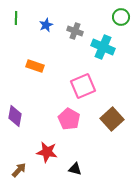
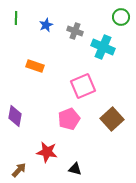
pink pentagon: rotated 20 degrees clockwise
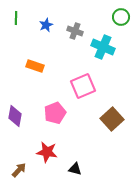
pink pentagon: moved 14 px left, 6 px up
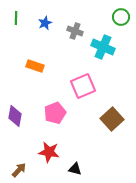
blue star: moved 1 px left, 2 px up
red star: moved 2 px right
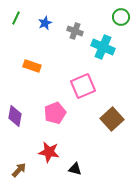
green line: rotated 24 degrees clockwise
orange rectangle: moved 3 px left
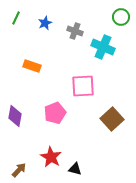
pink square: rotated 20 degrees clockwise
red star: moved 2 px right, 5 px down; rotated 20 degrees clockwise
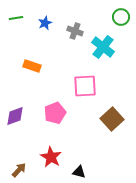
green line: rotated 56 degrees clockwise
cyan cross: rotated 15 degrees clockwise
pink square: moved 2 px right
purple diamond: rotated 60 degrees clockwise
black triangle: moved 4 px right, 3 px down
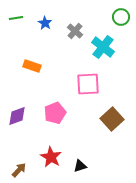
blue star: rotated 16 degrees counterclockwise
gray cross: rotated 21 degrees clockwise
pink square: moved 3 px right, 2 px up
purple diamond: moved 2 px right
black triangle: moved 1 px right, 6 px up; rotated 32 degrees counterclockwise
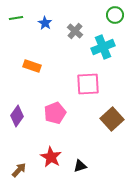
green circle: moved 6 px left, 2 px up
cyan cross: rotated 30 degrees clockwise
purple diamond: rotated 35 degrees counterclockwise
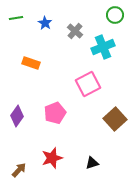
orange rectangle: moved 1 px left, 3 px up
pink square: rotated 25 degrees counterclockwise
brown square: moved 3 px right
red star: moved 1 px right, 1 px down; rotated 25 degrees clockwise
black triangle: moved 12 px right, 3 px up
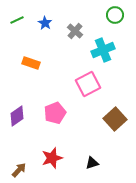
green line: moved 1 px right, 2 px down; rotated 16 degrees counterclockwise
cyan cross: moved 3 px down
purple diamond: rotated 20 degrees clockwise
